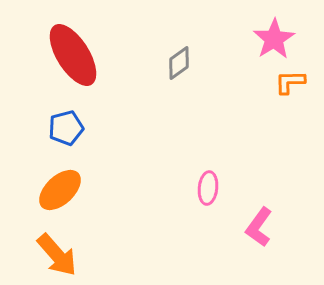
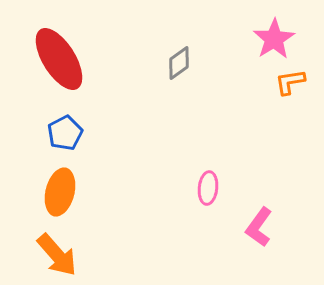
red ellipse: moved 14 px left, 4 px down
orange L-shape: rotated 8 degrees counterclockwise
blue pentagon: moved 1 px left, 5 px down; rotated 12 degrees counterclockwise
orange ellipse: moved 2 px down; rotated 33 degrees counterclockwise
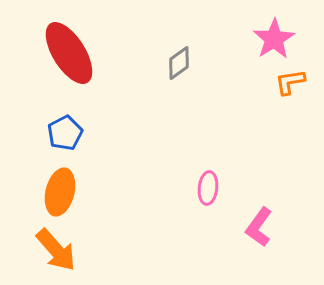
red ellipse: moved 10 px right, 6 px up
orange arrow: moved 1 px left, 5 px up
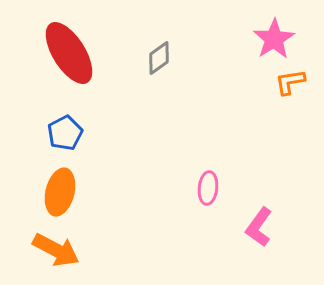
gray diamond: moved 20 px left, 5 px up
orange arrow: rotated 21 degrees counterclockwise
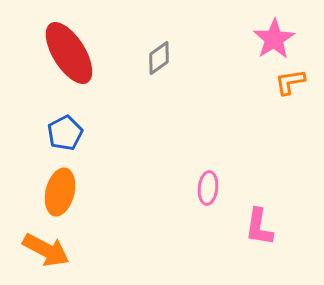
pink L-shape: rotated 27 degrees counterclockwise
orange arrow: moved 10 px left
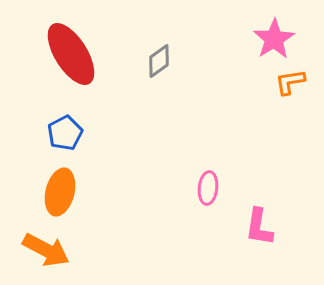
red ellipse: moved 2 px right, 1 px down
gray diamond: moved 3 px down
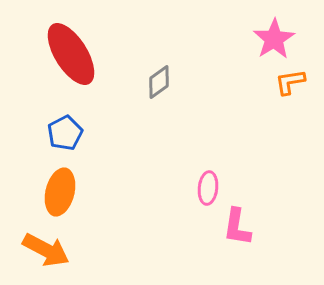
gray diamond: moved 21 px down
pink L-shape: moved 22 px left
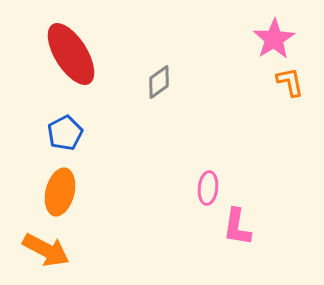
orange L-shape: rotated 88 degrees clockwise
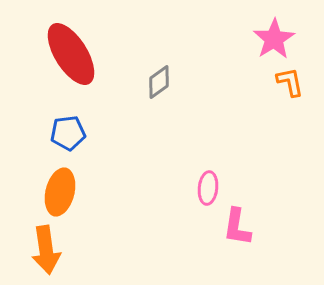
blue pentagon: moved 3 px right; rotated 20 degrees clockwise
orange arrow: rotated 54 degrees clockwise
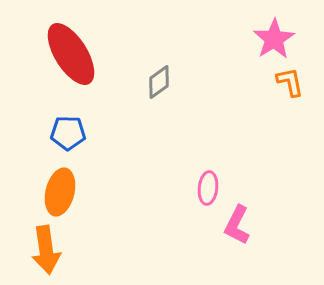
blue pentagon: rotated 8 degrees clockwise
pink L-shape: moved 2 px up; rotated 18 degrees clockwise
